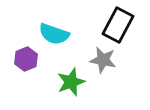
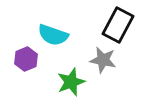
cyan semicircle: moved 1 px left, 1 px down
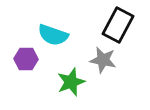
purple hexagon: rotated 25 degrees clockwise
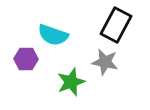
black rectangle: moved 2 px left
gray star: moved 2 px right, 2 px down
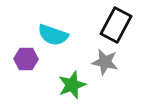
green star: moved 1 px right, 3 px down
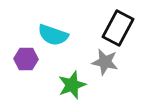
black rectangle: moved 2 px right, 3 px down
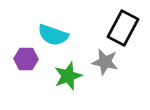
black rectangle: moved 5 px right
green star: moved 4 px left, 9 px up
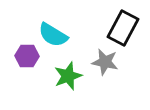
cyan semicircle: rotated 12 degrees clockwise
purple hexagon: moved 1 px right, 3 px up
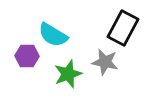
green star: moved 2 px up
